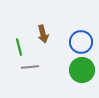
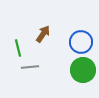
brown arrow: rotated 132 degrees counterclockwise
green line: moved 1 px left, 1 px down
green circle: moved 1 px right
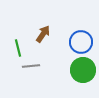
gray line: moved 1 px right, 1 px up
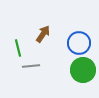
blue circle: moved 2 px left, 1 px down
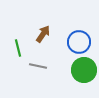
blue circle: moved 1 px up
gray line: moved 7 px right; rotated 18 degrees clockwise
green circle: moved 1 px right
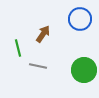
blue circle: moved 1 px right, 23 px up
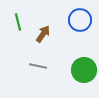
blue circle: moved 1 px down
green line: moved 26 px up
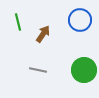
gray line: moved 4 px down
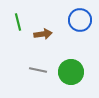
brown arrow: rotated 48 degrees clockwise
green circle: moved 13 px left, 2 px down
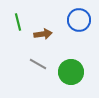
blue circle: moved 1 px left
gray line: moved 6 px up; rotated 18 degrees clockwise
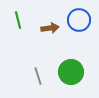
green line: moved 2 px up
brown arrow: moved 7 px right, 6 px up
gray line: moved 12 px down; rotated 42 degrees clockwise
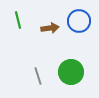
blue circle: moved 1 px down
